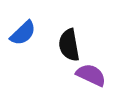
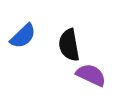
blue semicircle: moved 3 px down
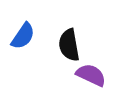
blue semicircle: rotated 12 degrees counterclockwise
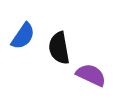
black semicircle: moved 10 px left, 3 px down
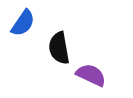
blue semicircle: moved 13 px up
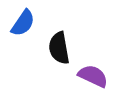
purple semicircle: moved 2 px right, 1 px down
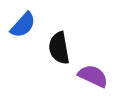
blue semicircle: moved 2 px down; rotated 8 degrees clockwise
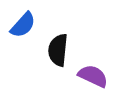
black semicircle: moved 1 px left, 2 px down; rotated 16 degrees clockwise
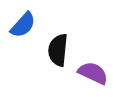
purple semicircle: moved 3 px up
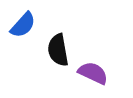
black semicircle: rotated 16 degrees counterclockwise
